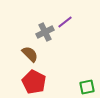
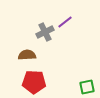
brown semicircle: moved 3 px left, 1 px down; rotated 48 degrees counterclockwise
red pentagon: rotated 25 degrees counterclockwise
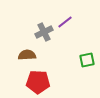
gray cross: moved 1 px left
red pentagon: moved 4 px right
green square: moved 27 px up
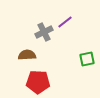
green square: moved 1 px up
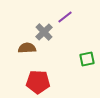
purple line: moved 5 px up
gray cross: rotated 18 degrees counterclockwise
brown semicircle: moved 7 px up
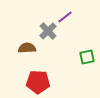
gray cross: moved 4 px right, 1 px up
green square: moved 2 px up
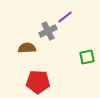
gray cross: rotated 18 degrees clockwise
